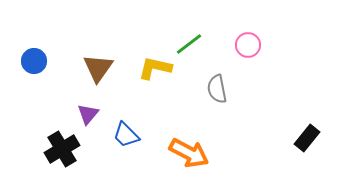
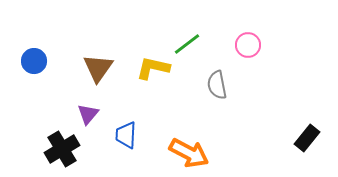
green line: moved 2 px left
yellow L-shape: moved 2 px left
gray semicircle: moved 4 px up
blue trapezoid: rotated 48 degrees clockwise
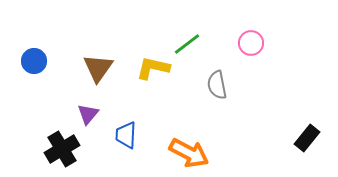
pink circle: moved 3 px right, 2 px up
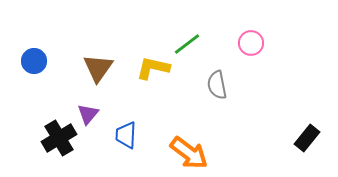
black cross: moved 3 px left, 11 px up
orange arrow: rotated 9 degrees clockwise
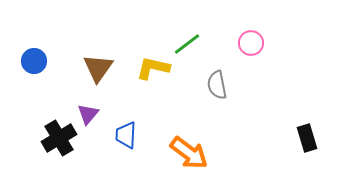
black rectangle: rotated 56 degrees counterclockwise
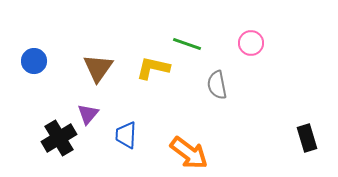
green line: rotated 56 degrees clockwise
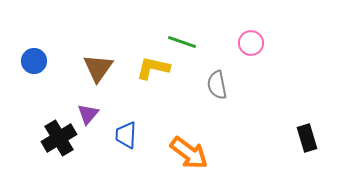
green line: moved 5 px left, 2 px up
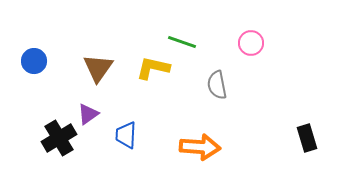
purple triangle: rotated 15 degrees clockwise
orange arrow: moved 11 px right, 6 px up; rotated 33 degrees counterclockwise
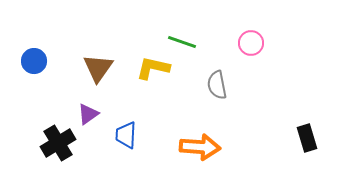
black cross: moved 1 px left, 5 px down
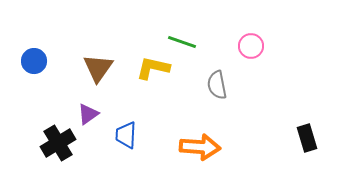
pink circle: moved 3 px down
